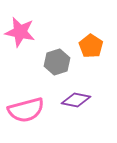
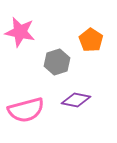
orange pentagon: moved 6 px up
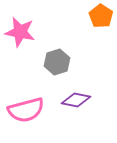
orange pentagon: moved 10 px right, 24 px up
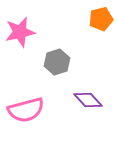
orange pentagon: moved 3 px down; rotated 25 degrees clockwise
pink star: rotated 24 degrees counterclockwise
purple diamond: moved 12 px right; rotated 36 degrees clockwise
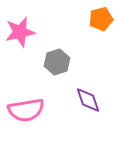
purple diamond: rotated 24 degrees clockwise
pink semicircle: rotated 6 degrees clockwise
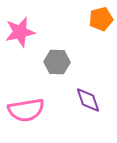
gray hexagon: rotated 20 degrees clockwise
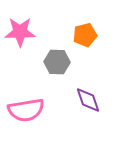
orange pentagon: moved 16 px left, 16 px down
pink star: rotated 12 degrees clockwise
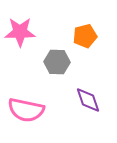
orange pentagon: moved 1 px down
pink semicircle: rotated 21 degrees clockwise
